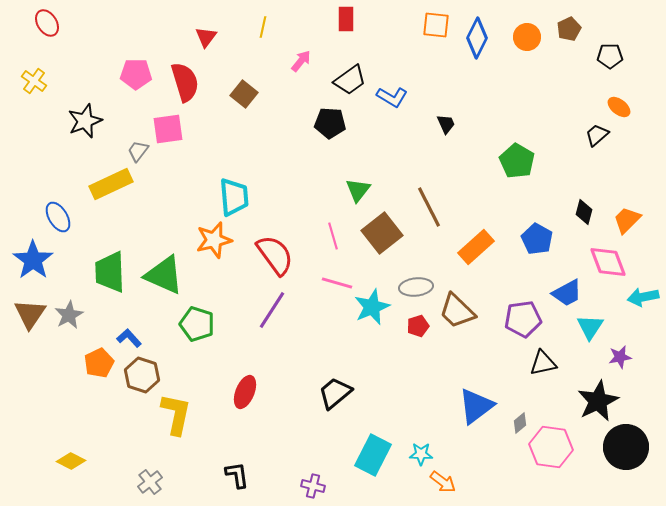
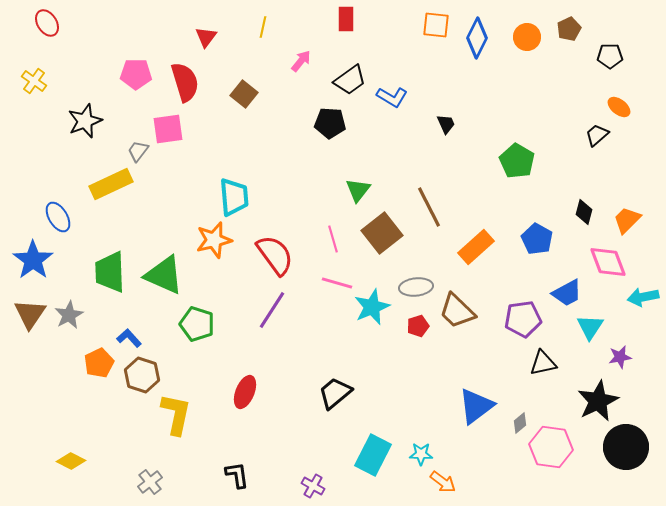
pink line at (333, 236): moved 3 px down
purple cross at (313, 486): rotated 15 degrees clockwise
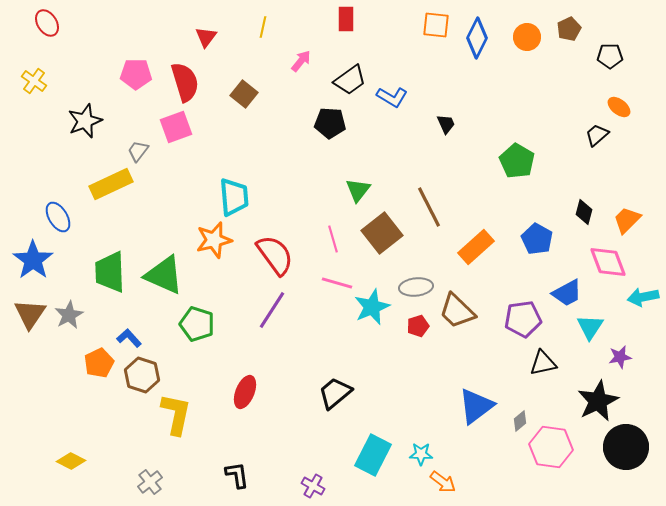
pink square at (168, 129): moved 8 px right, 2 px up; rotated 12 degrees counterclockwise
gray diamond at (520, 423): moved 2 px up
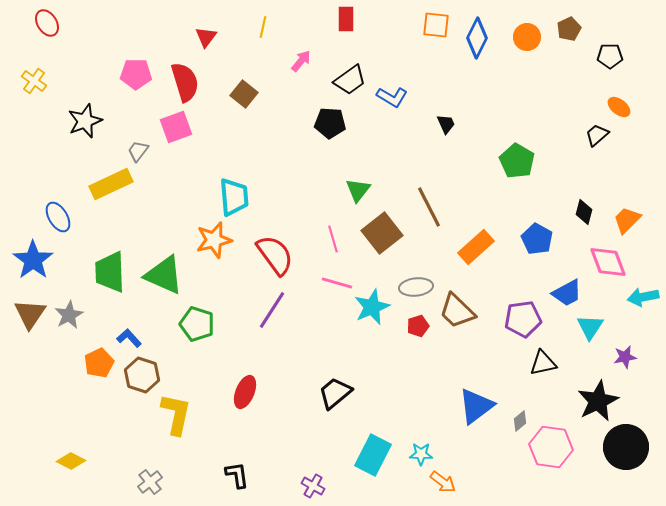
purple star at (620, 357): moved 5 px right
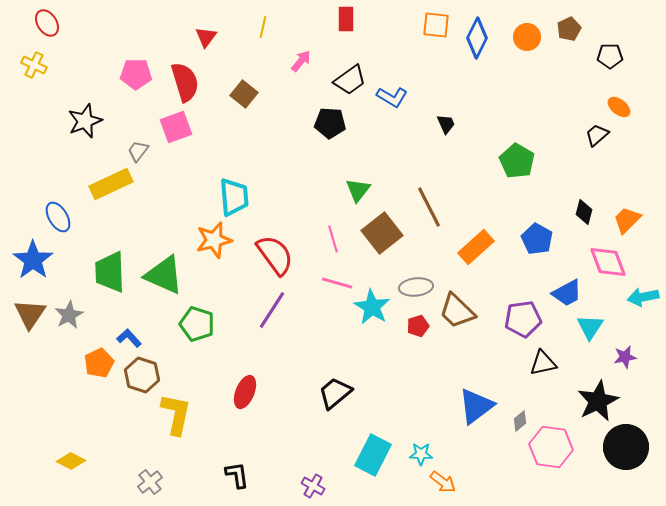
yellow cross at (34, 81): moved 16 px up; rotated 10 degrees counterclockwise
cyan star at (372, 307): rotated 18 degrees counterclockwise
